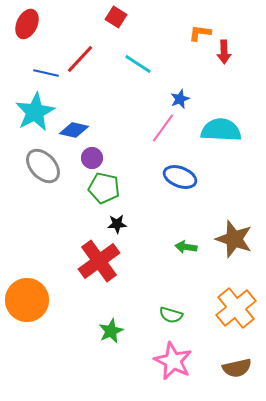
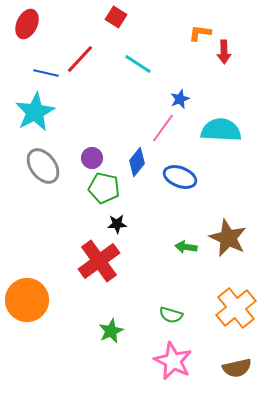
blue diamond: moved 63 px right, 32 px down; rotated 64 degrees counterclockwise
gray ellipse: rotated 6 degrees clockwise
brown star: moved 6 px left, 1 px up; rotated 6 degrees clockwise
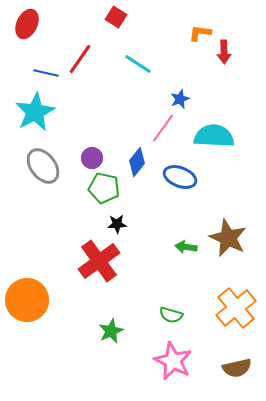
red line: rotated 8 degrees counterclockwise
cyan semicircle: moved 7 px left, 6 px down
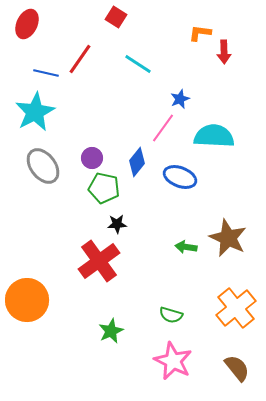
brown semicircle: rotated 116 degrees counterclockwise
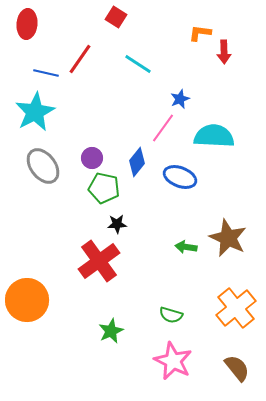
red ellipse: rotated 20 degrees counterclockwise
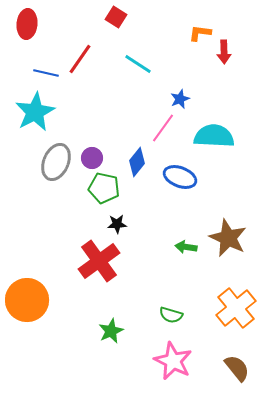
gray ellipse: moved 13 px right, 4 px up; rotated 60 degrees clockwise
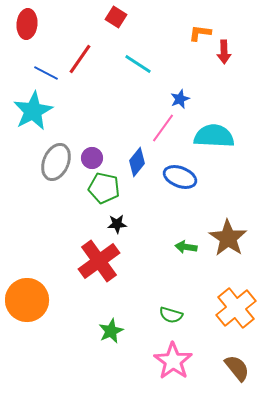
blue line: rotated 15 degrees clockwise
cyan star: moved 2 px left, 1 px up
brown star: rotated 9 degrees clockwise
pink star: rotated 9 degrees clockwise
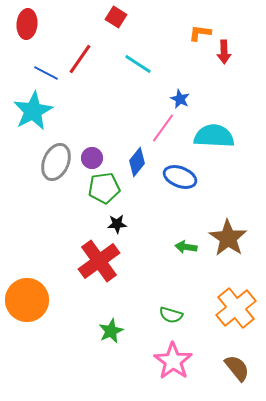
blue star: rotated 24 degrees counterclockwise
green pentagon: rotated 20 degrees counterclockwise
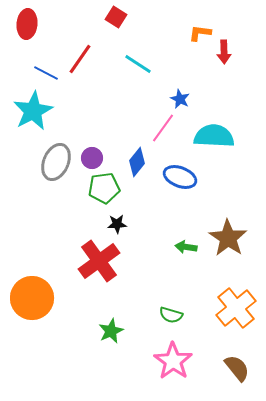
orange circle: moved 5 px right, 2 px up
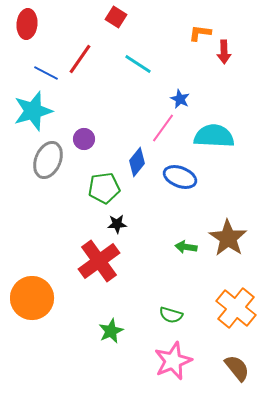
cyan star: rotated 12 degrees clockwise
purple circle: moved 8 px left, 19 px up
gray ellipse: moved 8 px left, 2 px up
orange cross: rotated 12 degrees counterclockwise
pink star: rotated 15 degrees clockwise
